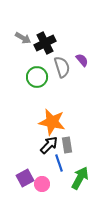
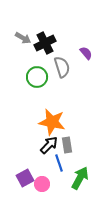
purple semicircle: moved 4 px right, 7 px up
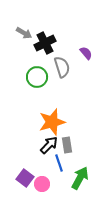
gray arrow: moved 1 px right, 5 px up
orange star: rotated 28 degrees counterclockwise
purple square: rotated 24 degrees counterclockwise
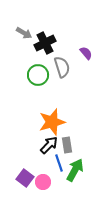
green circle: moved 1 px right, 2 px up
green arrow: moved 5 px left, 8 px up
pink circle: moved 1 px right, 2 px up
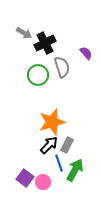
gray rectangle: rotated 35 degrees clockwise
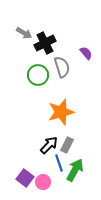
orange star: moved 9 px right, 10 px up
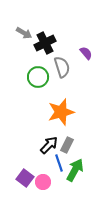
green circle: moved 2 px down
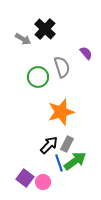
gray arrow: moved 1 px left, 6 px down
black cross: moved 14 px up; rotated 20 degrees counterclockwise
gray rectangle: moved 1 px up
green arrow: moved 9 px up; rotated 25 degrees clockwise
